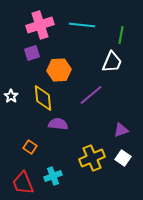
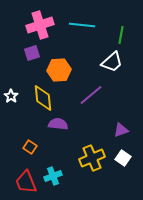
white trapezoid: rotated 25 degrees clockwise
red trapezoid: moved 3 px right, 1 px up
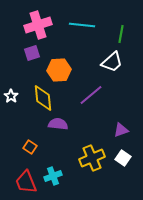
pink cross: moved 2 px left
green line: moved 1 px up
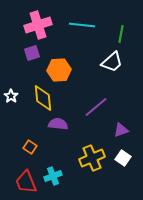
purple line: moved 5 px right, 12 px down
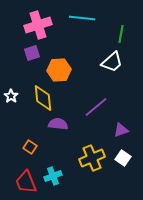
cyan line: moved 7 px up
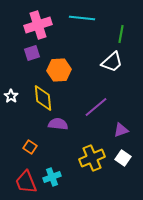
cyan cross: moved 1 px left, 1 px down
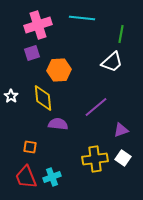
orange square: rotated 24 degrees counterclockwise
yellow cross: moved 3 px right, 1 px down; rotated 15 degrees clockwise
red trapezoid: moved 5 px up
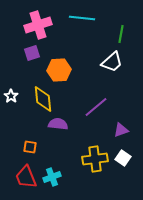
yellow diamond: moved 1 px down
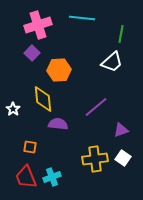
purple square: rotated 28 degrees counterclockwise
white star: moved 2 px right, 13 px down
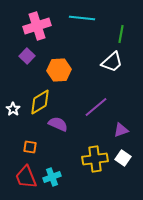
pink cross: moved 1 px left, 1 px down
purple square: moved 5 px left, 3 px down
yellow diamond: moved 3 px left, 3 px down; rotated 64 degrees clockwise
purple semicircle: rotated 18 degrees clockwise
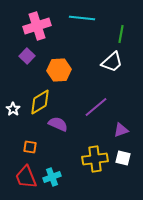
white square: rotated 21 degrees counterclockwise
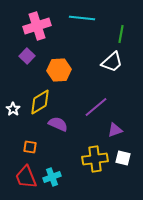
purple triangle: moved 6 px left
